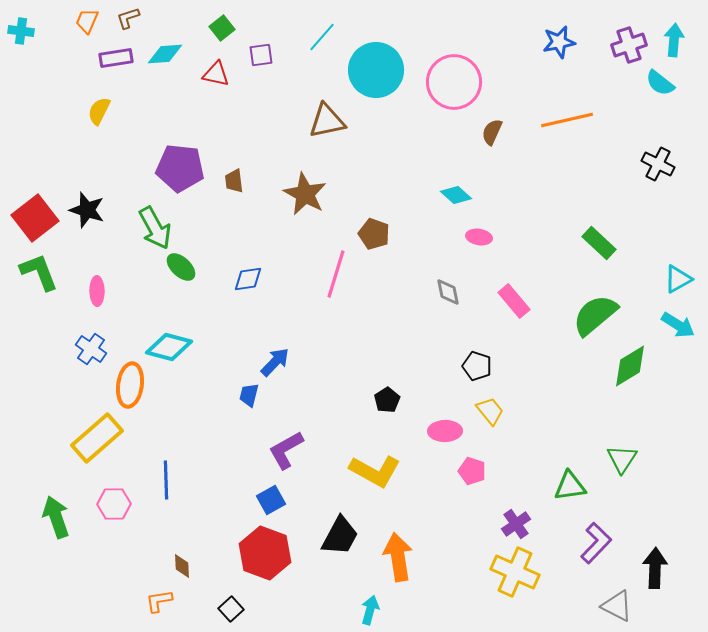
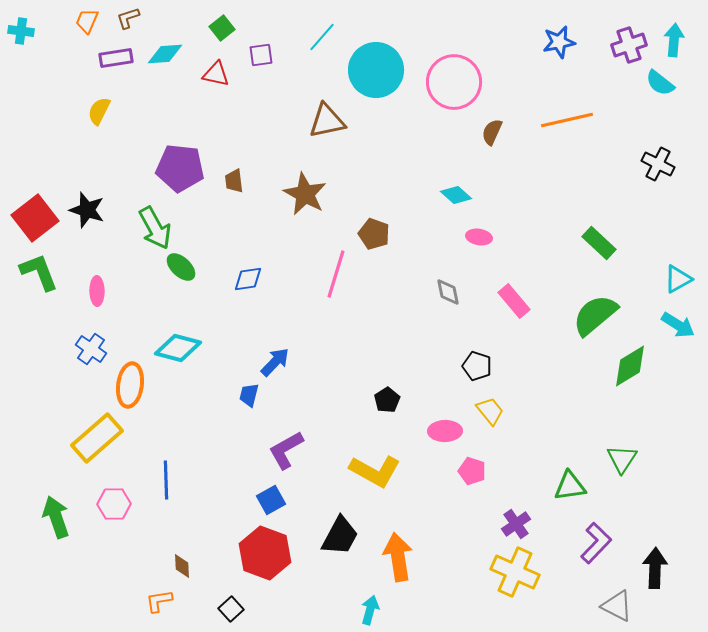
cyan diamond at (169, 347): moved 9 px right, 1 px down
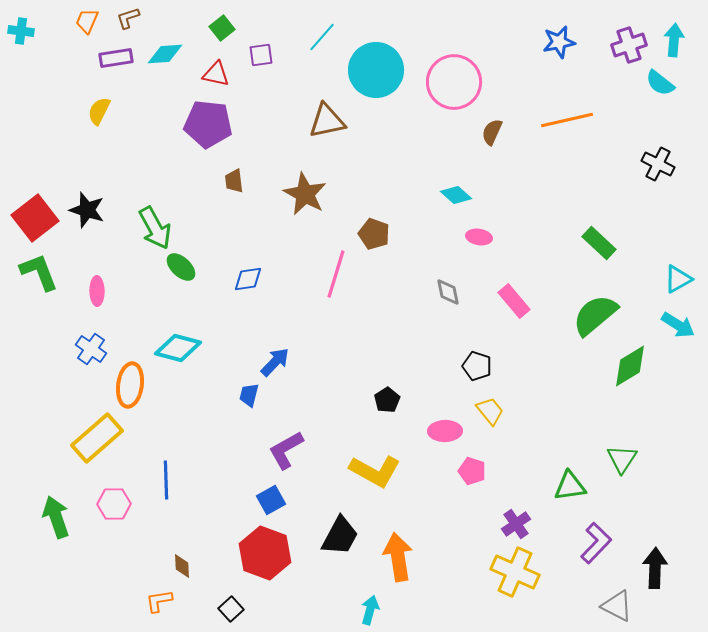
purple pentagon at (180, 168): moved 28 px right, 44 px up
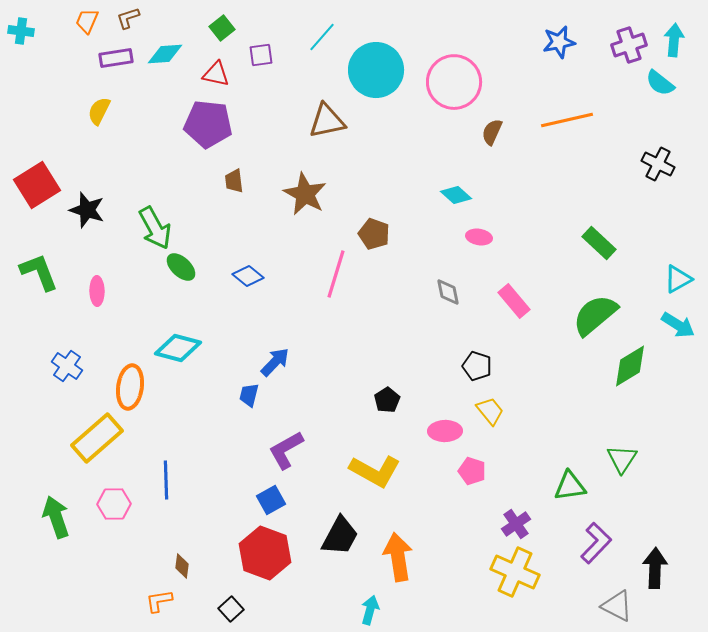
red square at (35, 218): moved 2 px right, 33 px up; rotated 6 degrees clockwise
blue diamond at (248, 279): moved 3 px up; rotated 48 degrees clockwise
blue cross at (91, 349): moved 24 px left, 17 px down
orange ellipse at (130, 385): moved 2 px down
brown diamond at (182, 566): rotated 10 degrees clockwise
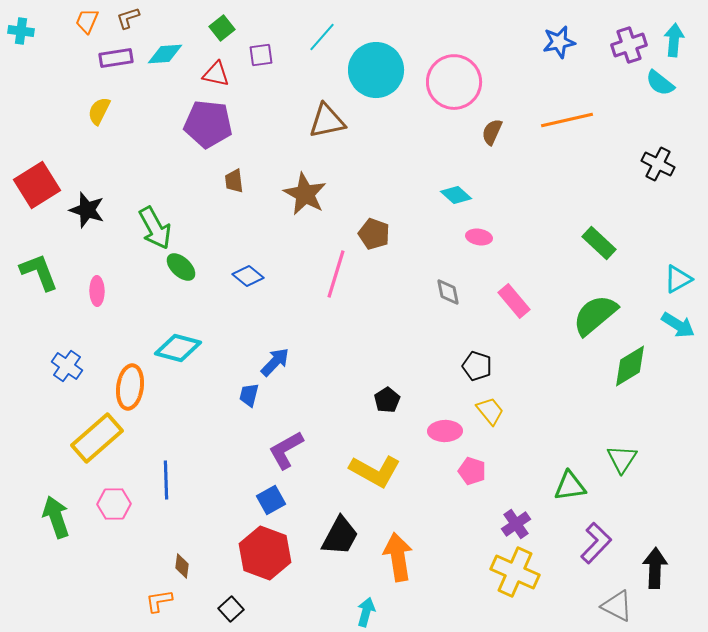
cyan arrow at (370, 610): moved 4 px left, 2 px down
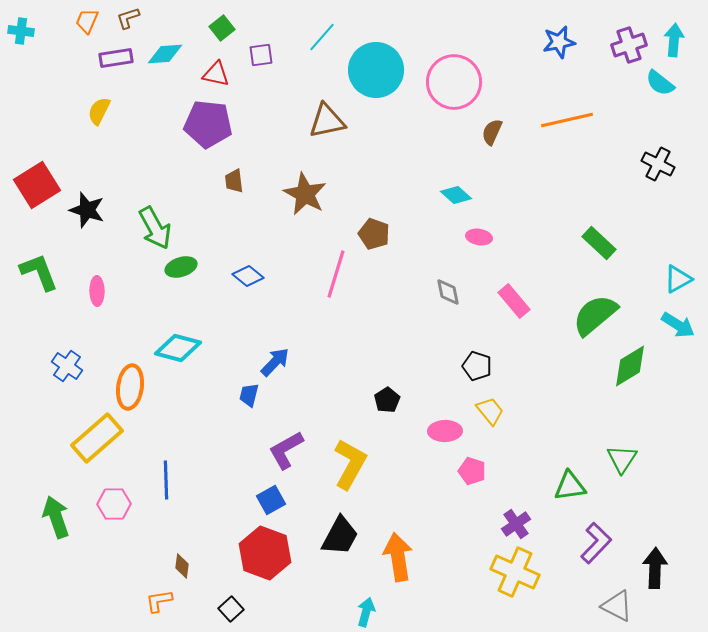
green ellipse at (181, 267): rotated 60 degrees counterclockwise
yellow L-shape at (375, 471): moved 25 px left, 7 px up; rotated 90 degrees counterclockwise
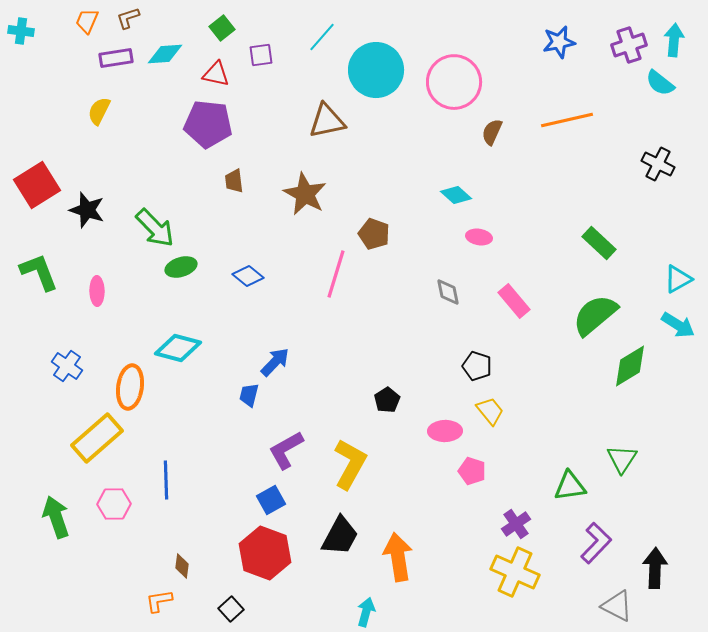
green arrow at (155, 228): rotated 15 degrees counterclockwise
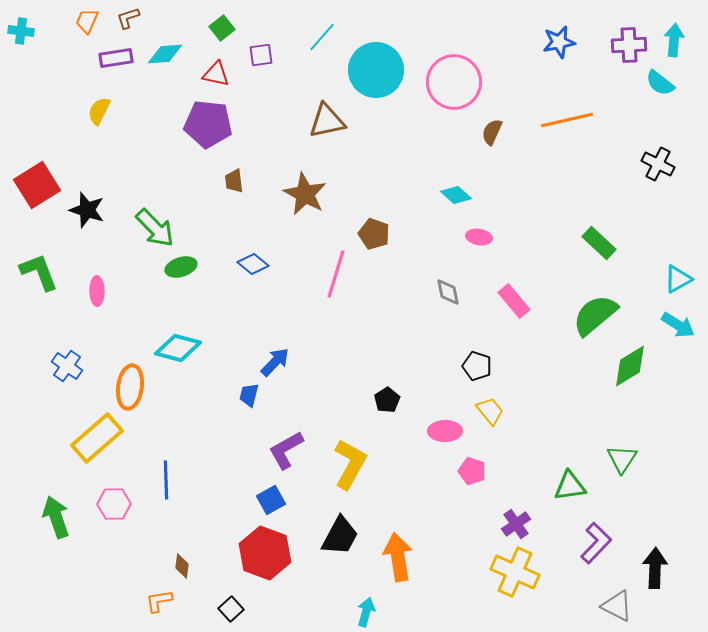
purple cross at (629, 45): rotated 16 degrees clockwise
blue diamond at (248, 276): moved 5 px right, 12 px up
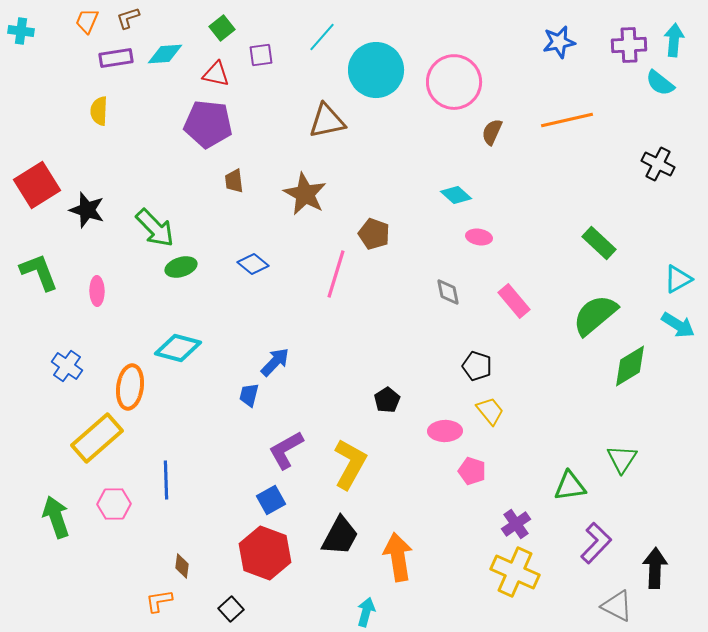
yellow semicircle at (99, 111): rotated 24 degrees counterclockwise
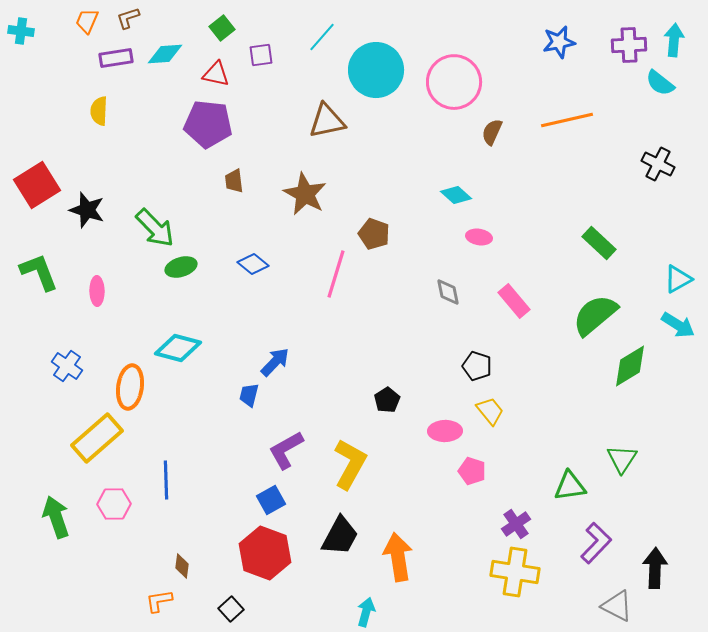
yellow cross at (515, 572): rotated 15 degrees counterclockwise
